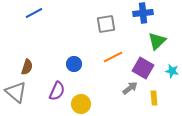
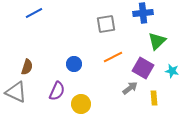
gray triangle: rotated 15 degrees counterclockwise
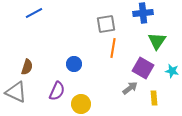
green triangle: rotated 12 degrees counterclockwise
orange line: moved 9 px up; rotated 54 degrees counterclockwise
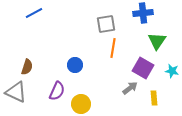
blue circle: moved 1 px right, 1 px down
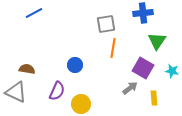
brown semicircle: moved 2 px down; rotated 98 degrees counterclockwise
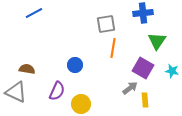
yellow rectangle: moved 9 px left, 2 px down
